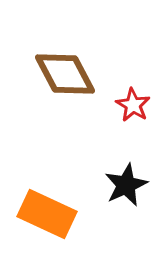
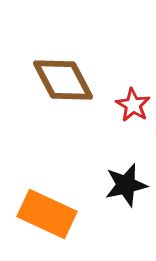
brown diamond: moved 2 px left, 6 px down
black star: rotated 12 degrees clockwise
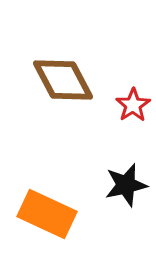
red star: rotated 8 degrees clockwise
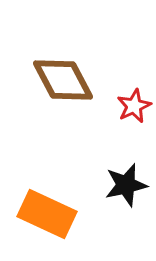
red star: moved 1 px right, 1 px down; rotated 8 degrees clockwise
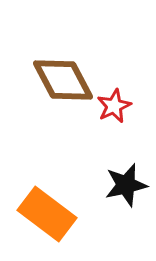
red star: moved 20 px left
orange rectangle: rotated 12 degrees clockwise
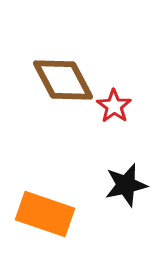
red star: rotated 12 degrees counterclockwise
orange rectangle: moved 2 px left; rotated 18 degrees counterclockwise
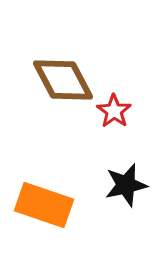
red star: moved 5 px down
orange rectangle: moved 1 px left, 9 px up
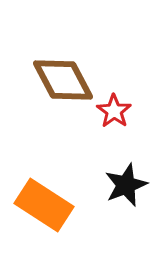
black star: rotated 9 degrees counterclockwise
orange rectangle: rotated 14 degrees clockwise
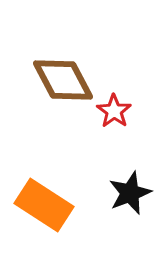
black star: moved 4 px right, 8 px down
